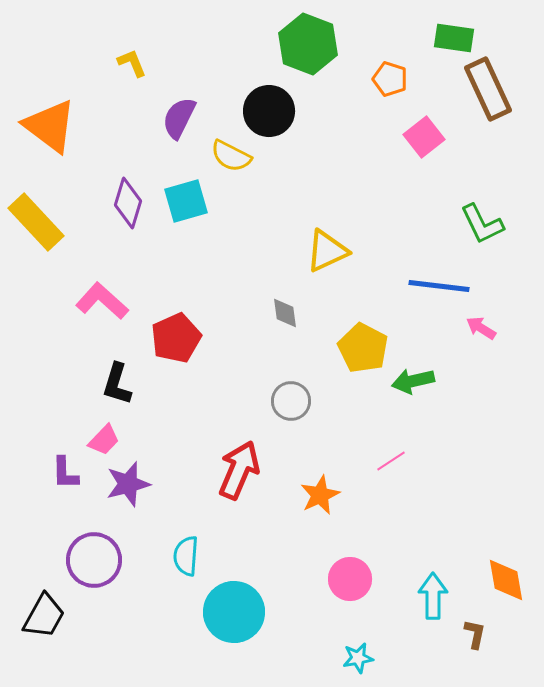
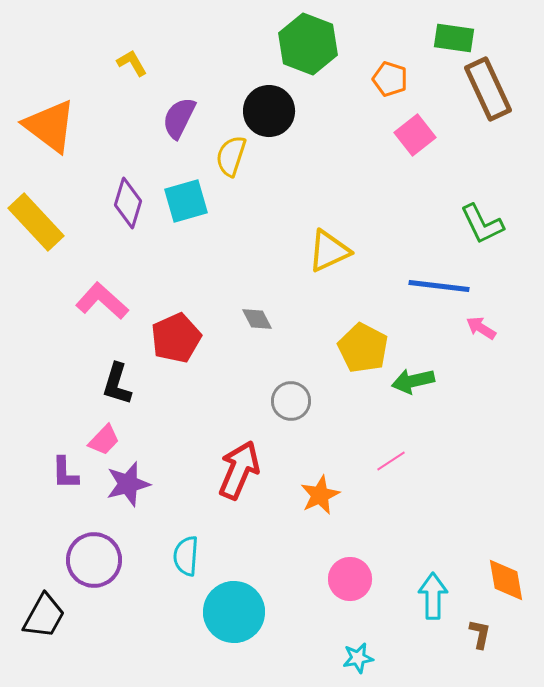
yellow L-shape: rotated 8 degrees counterclockwise
pink square: moved 9 px left, 2 px up
yellow semicircle: rotated 81 degrees clockwise
yellow triangle: moved 2 px right
gray diamond: moved 28 px left, 6 px down; rotated 20 degrees counterclockwise
brown L-shape: moved 5 px right
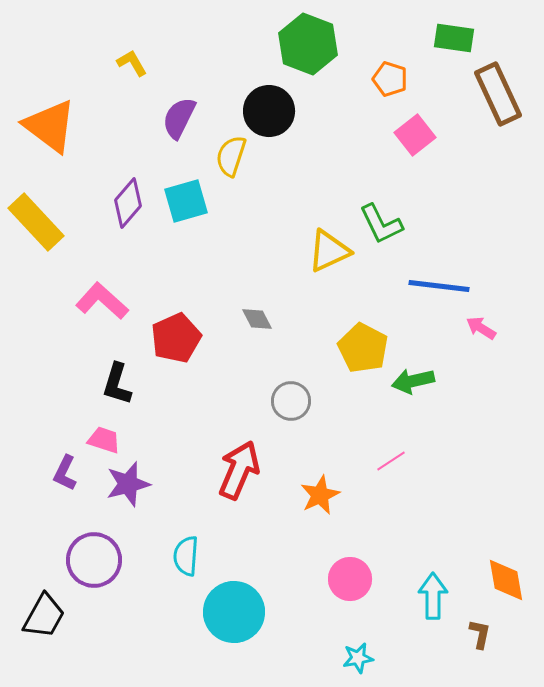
brown rectangle: moved 10 px right, 5 px down
purple diamond: rotated 24 degrees clockwise
green L-shape: moved 101 px left
pink trapezoid: rotated 116 degrees counterclockwise
purple L-shape: rotated 27 degrees clockwise
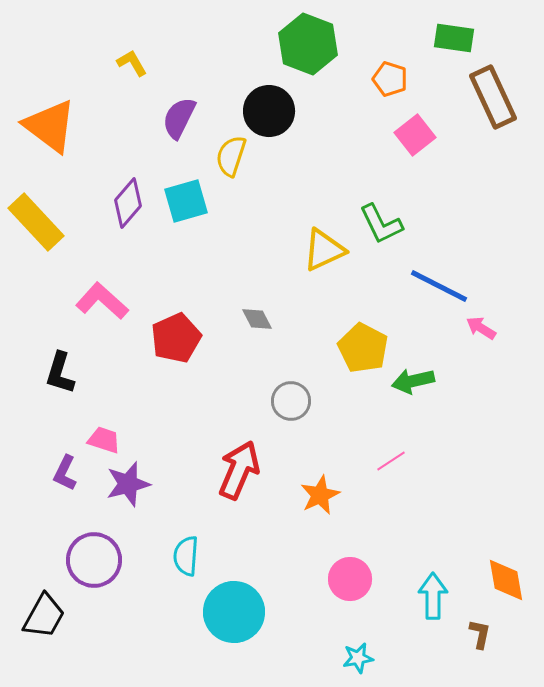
brown rectangle: moved 5 px left, 3 px down
yellow triangle: moved 5 px left, 1 px up
blue line: rotated 20 degrees clockwise
black L-shape: moved 57 px left, 11 px up
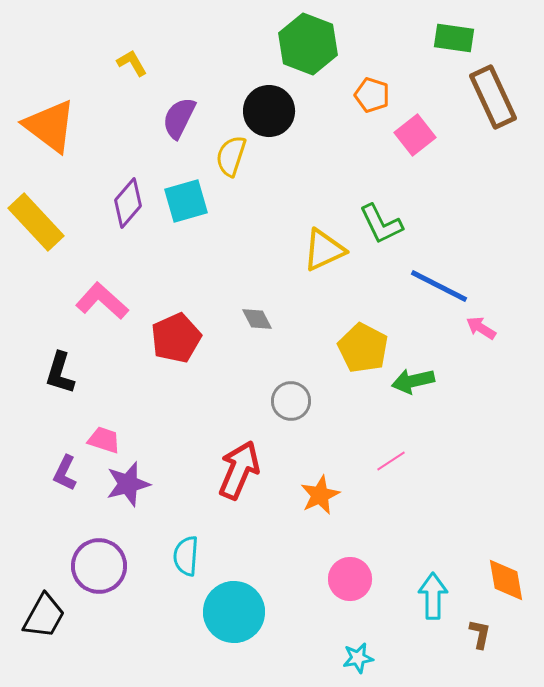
orange pentagon: moved 18 px left, 16 px down
purple circle: moved 5 px right, 6 px down
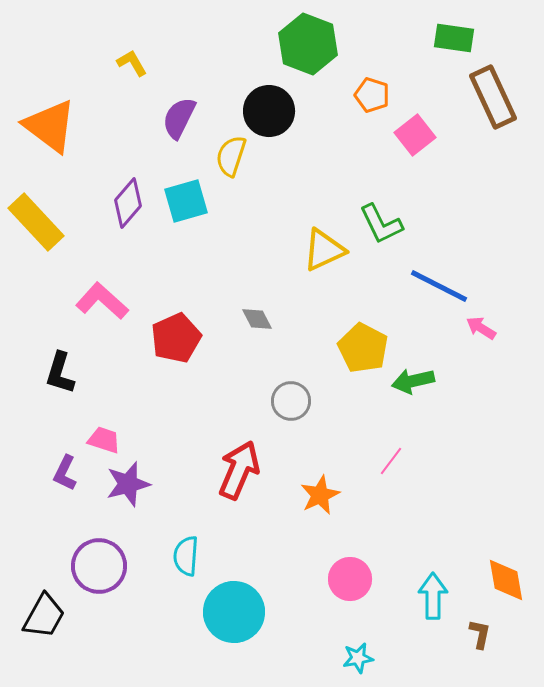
pink line: rotated 20 degrees counterclockwise
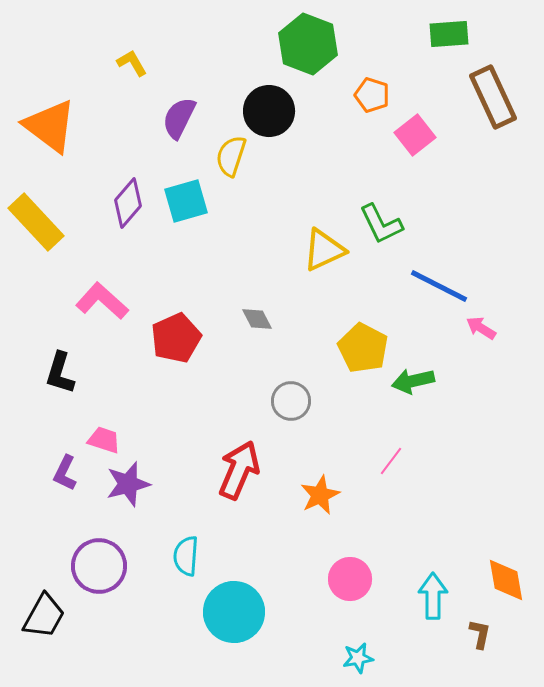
green rectangle: moved 5 px left, 4 px up; rotated 12 degrees counterclockwise
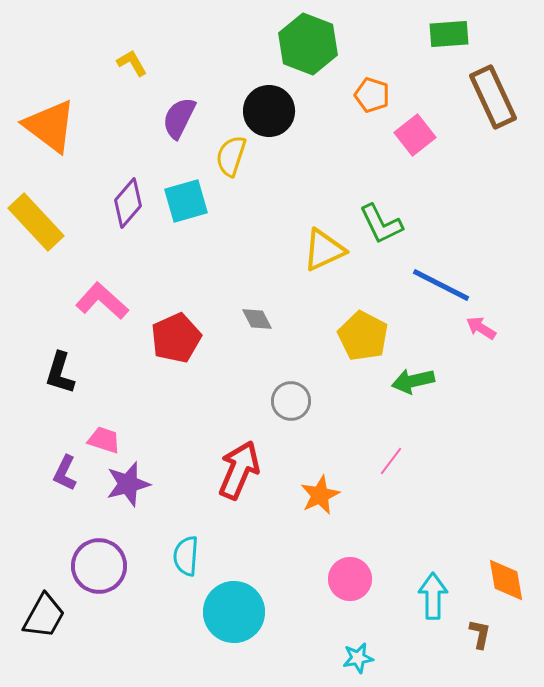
blue line: moved 2 px right, 1 px up
yellow pentagon: moved 12 px up
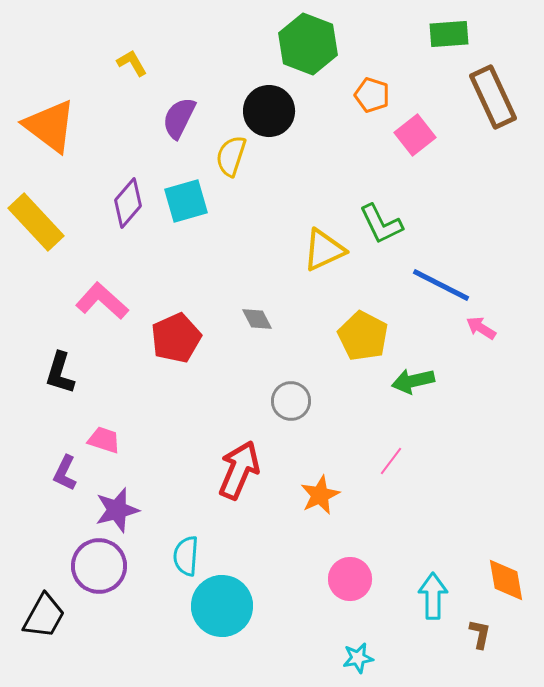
purple star: moved 11 px left, 26 px down
cyan circle: moved 12 px left, 6 px up
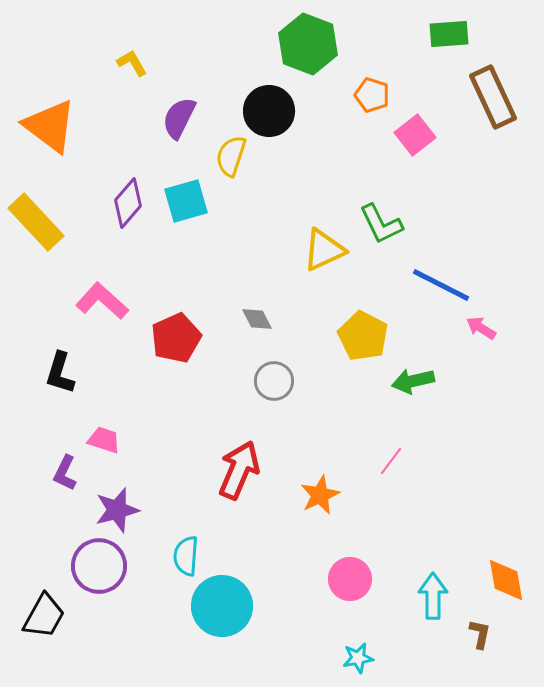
gray circle: moved 17 px left, 20 px up
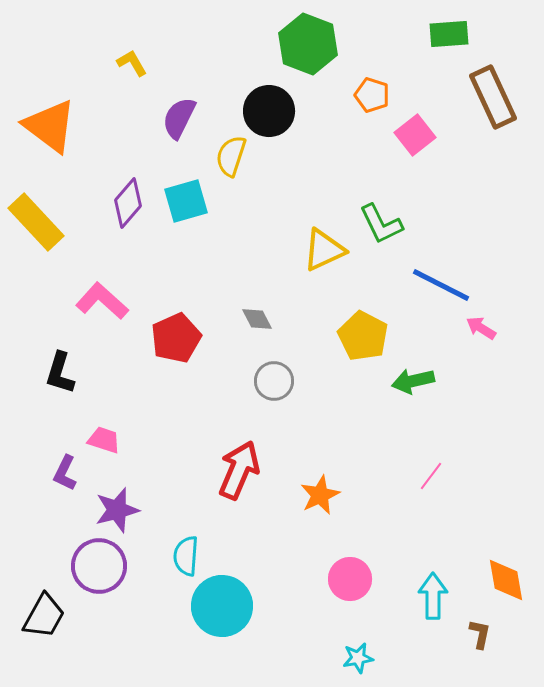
pink line: moved 40 px right, 15 px down
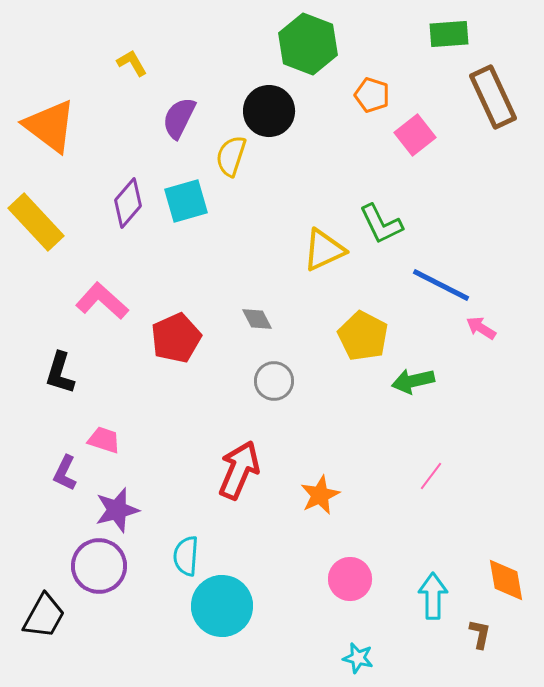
cyan star: rotated 24 degrees clockwise
